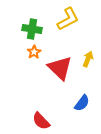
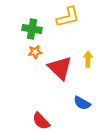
yellow L-shape: moved 2 px up; rotated 15 degrees clockwise
orange star: moved 1 px right; rotated 24 degrees clockwise
yellow arrow: rotated 21 degrees counterclockwise
blue semicircle: rotated 84 degrees clockwise
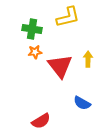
red triangle: moved 2 px up; rotated 8 degrees clockwise
red semicircle: rotated 78 degrees counterclockwise
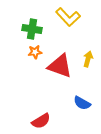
yellow L-shape: rotated 60 degrees clockwise
yellow arrow: rotated 14 degrees clockwise
red triangle: rotated 32 degrees counterclockwise
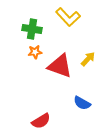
yellow arrow: rotated 28 degrees clockwise
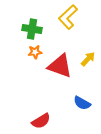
yellow L-shape: rotated 90 degrees clockwise
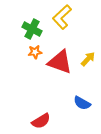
yellow L-shape: moved 6 px left
green cross: rotated 18 degrees clockwise
red triangle: moved 4 px up
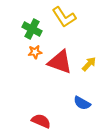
yellow L-shape: moved 2 px right; rotated 80 degrees counterclockwise
yellow arrow: moved 1 px right, 5 px down
red semicircle: rotated 126 degrees counterclockwise
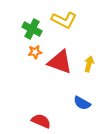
yellow L-shape: moved 3 px down; rotated 30 degrees counterclockwise
yellow arrow: rotated 28 degrees counterclockwise
